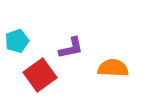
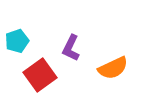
purple L-shape: rotated 128 degrees clockwise
orange semicircle: rotated 152 degrees clockwise
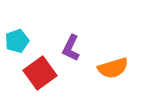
orange semicircle: rotated 8 degrees clockwise
red square: moved 2 px up
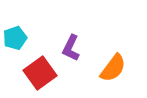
cyan pentagon: moved 2 px left, 3 px up
orange semicircle: rotated 36 degrees counterclockwise
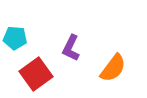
cyan pentagon: rotated 25 degrees clockwise
red square: moved 4 px left, 1 px down
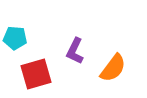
purple L-shape: moved 4 px right, 3 px down
red square: rotated 20 degrees clockwise
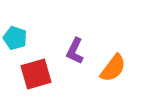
cyan pentagon: rotated 15 degrees clockwise
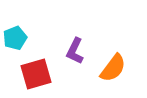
cyan pentagon: rotated 30 degrees clockwise
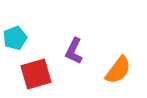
purple L-shape: moved 1 px left
orange semicircle: moved 5 px right, 2 px down
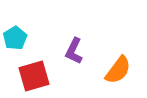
cyan pentagon: rotated 10 degrees counterclockwise
red square: moved 2 px left, 2 px down
